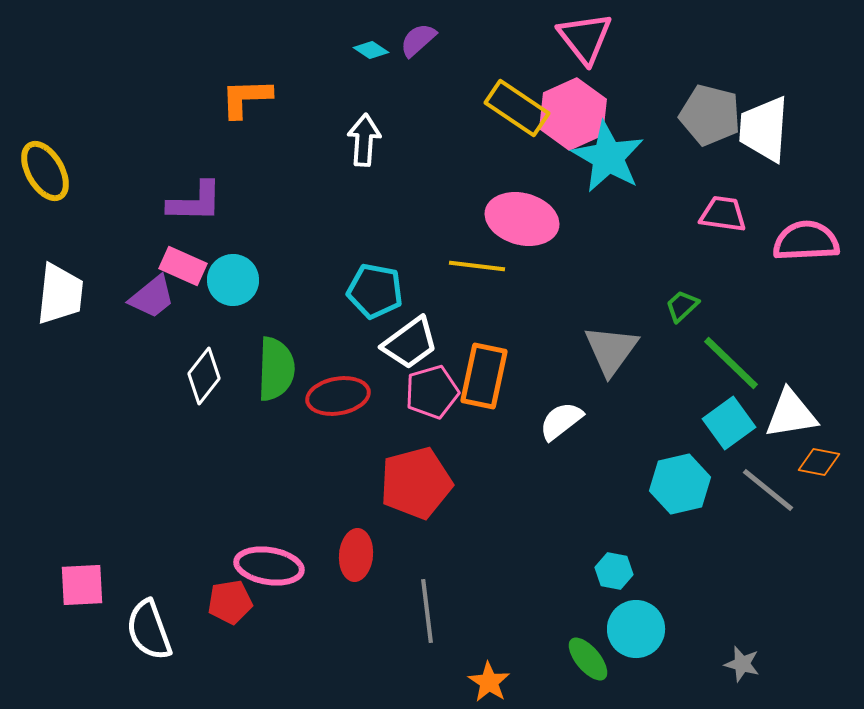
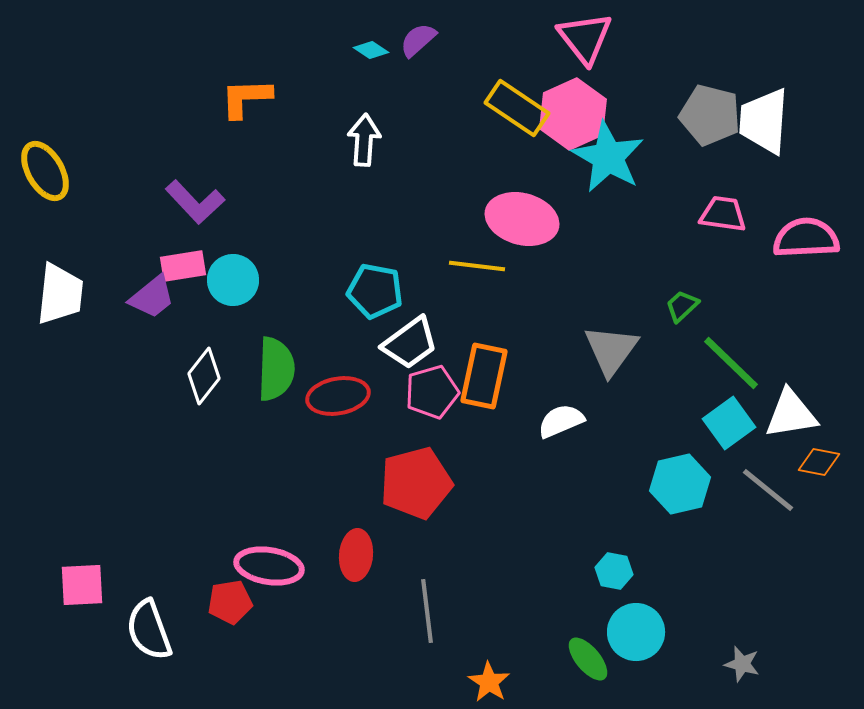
white trapezoid at (764, 129): moved 8 px up
purple L-shape at (195, 202): rotated 46 degrees clockwise
pink semicircle at (806, 241): moved 3 px up
pink rectangle at (183, 266): rotated 33 degrees counterclockwise
white semicircle at (561, 421): rotated 15 degrees clockwise
cyan circle at (636, 629): moved 3 px down
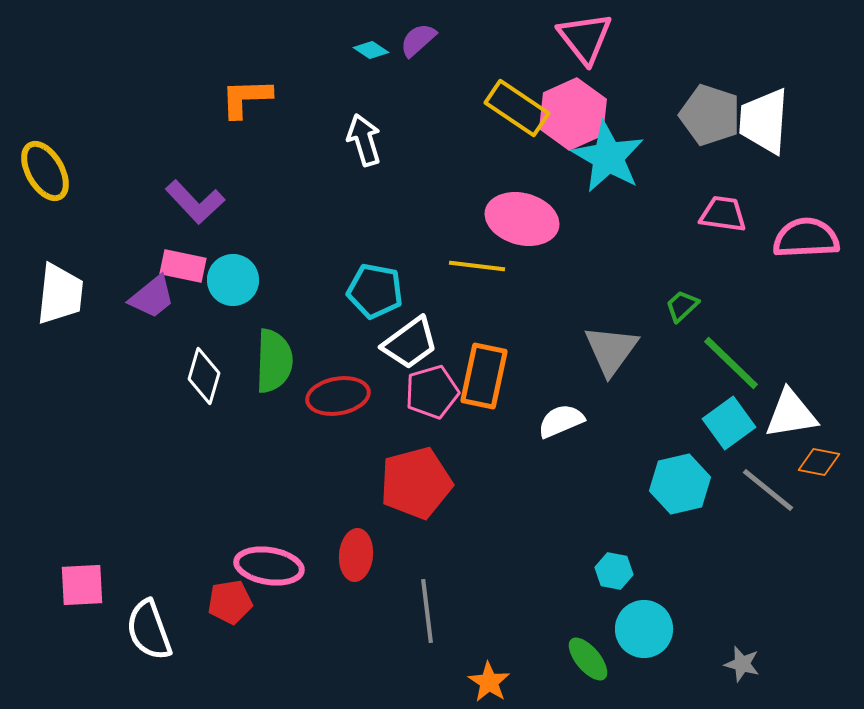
gray pentagon at (710, 115): rotated 4 degrees clockwise
white arrow at (364, 140): rotated 21 degrees counterclockwise
pink rectangle at (183, 266): rotated 21 degrees clockwise
green semicircle at (276, 369): moved 2 px left, 8 px up
white diamond at (204, 376): rotated 22 degrees counterclockwise
cyan circle at (636, 632): moved 8 px right, 3 px up
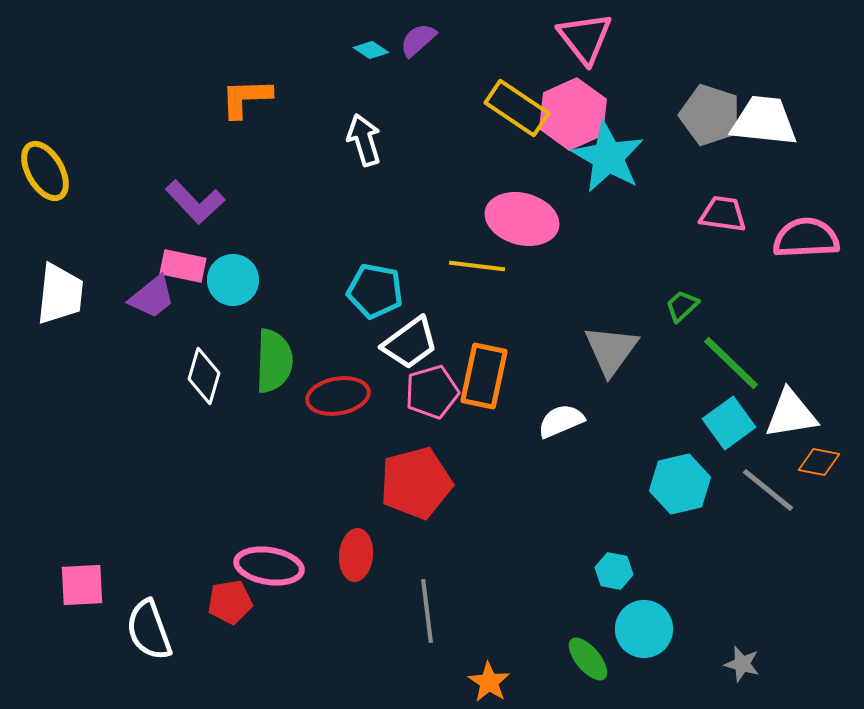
white trapezoid at (764, 121): rotated 92 degrees clockwise
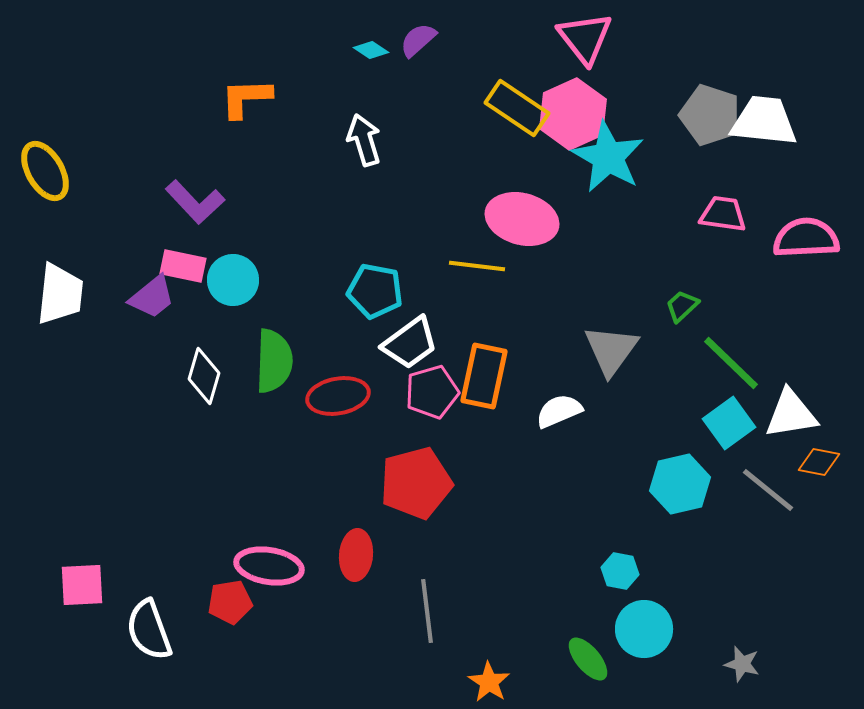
white semicircle at (561, 421): moved 2 px left, 10 px up
cyan hexagon at (614, 571): moved 6 px right
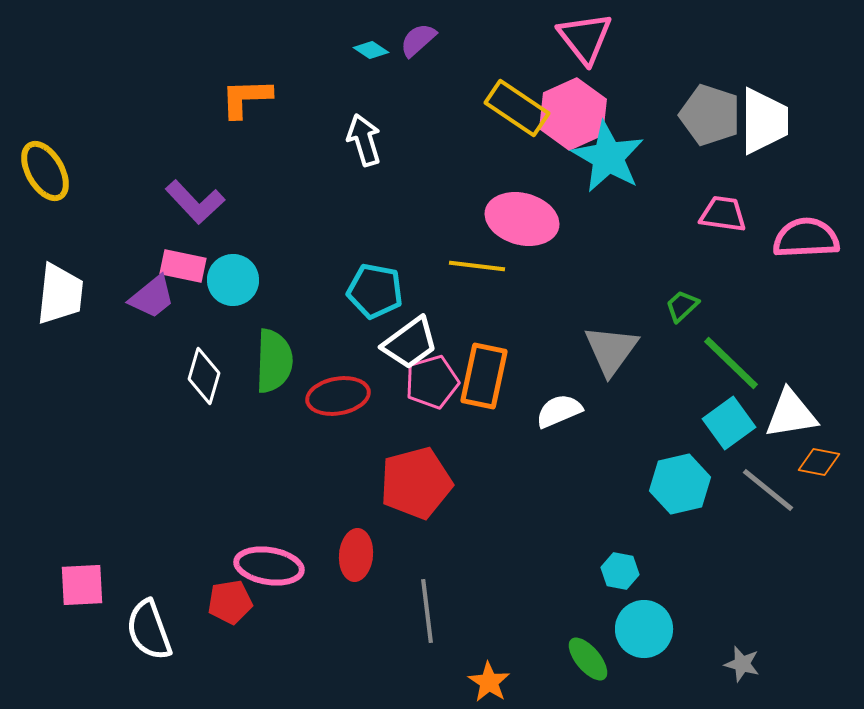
white trapezoid at (764, 121): rotated 84 degrees clockwise
pink pentagon at (432, 392): moved 10 px up
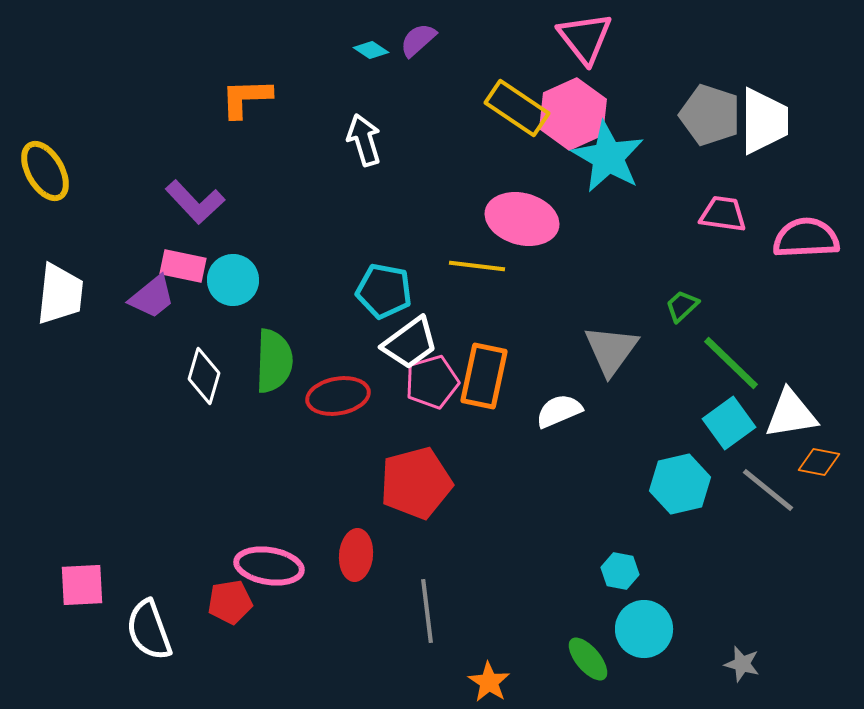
cyan pentagon at (375, 291): moved 9 px right
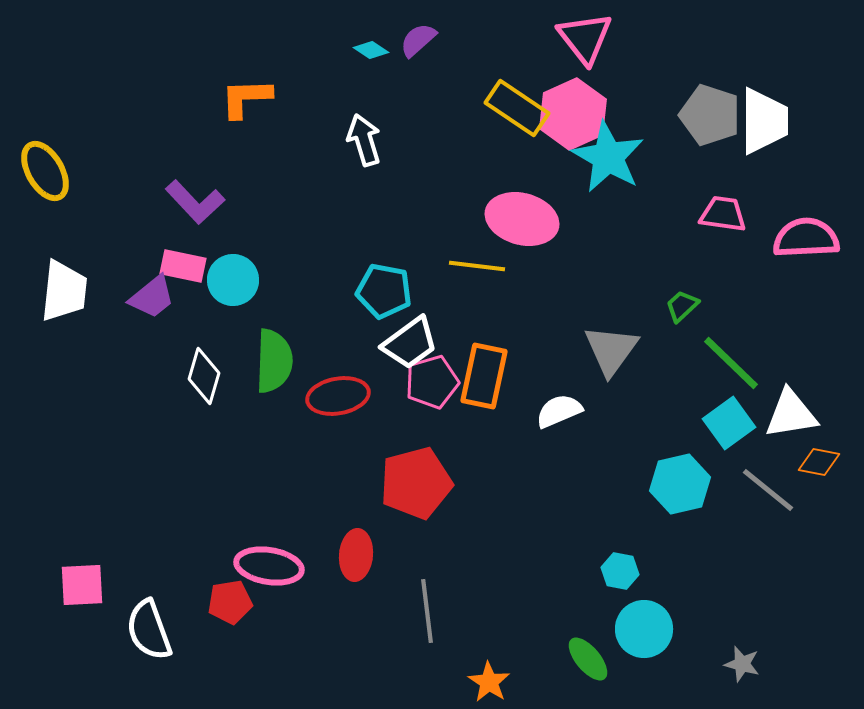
white trapezoid at (60, 294): moved 4 px right, 3 px up
